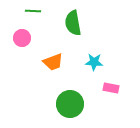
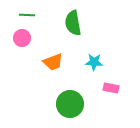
green line: moved 6 px left, 4 px down
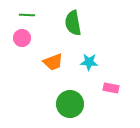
cyan star: moved 5 px left
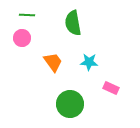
orange trapezoid: rotated 105 degrees counterclockwise
pink rectangle: rotated 14 degrees clockwise
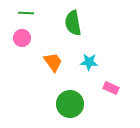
green line: moved 1 px left, 2 px up
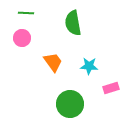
cyan star: moved 4 px down
pink rectangle: rotated 42 degrees counterclockwise
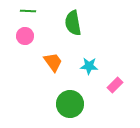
green line: moved 2 px right, 2 px up
pink circle: moved 3 px right, 2 px up
pink rectangle: moved 4 px right, 3 px up; rotated 28 degrees counterclockwise
